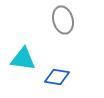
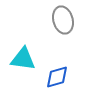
blue diamond: rotated 25 degrees counterclockwise
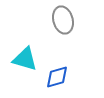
cyan triangle: moved 2 px right; rotated 8 degrees clockwise
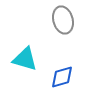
blue diamond: moved 5 px right
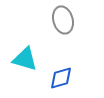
blue diamond: moved 1 px left, 1 px down
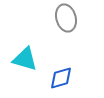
gray ellipse: moved 3 px right, 2 px up
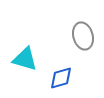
gray ellipse: moved 17 px right, 18 px down
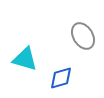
gray ellipse: rotated 16 degrees counterclockwise
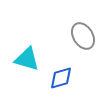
cyan triangle: moved 2 px right
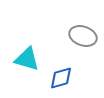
gray ellipse: rotated 40 degrees counterclockwise
